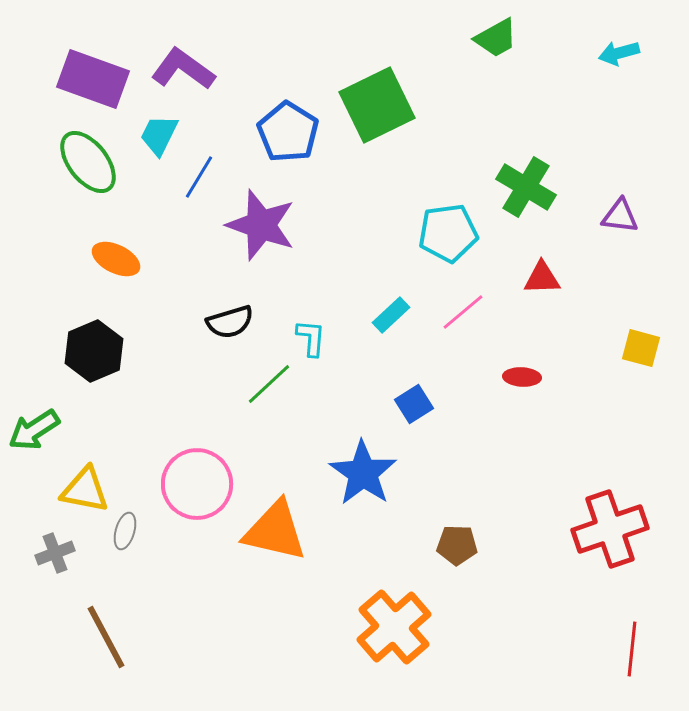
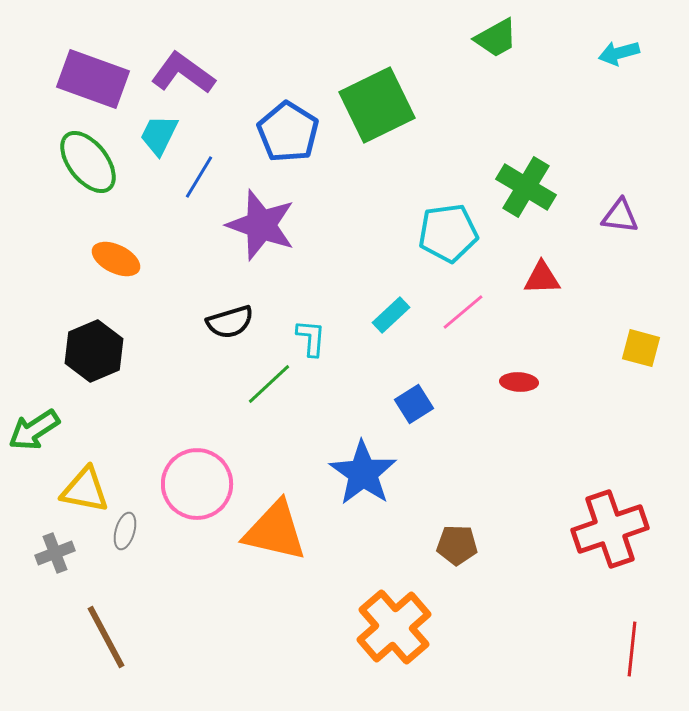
purple L-shape: moved 4 px down
red ellipse: moved 3 px left, 5 px down
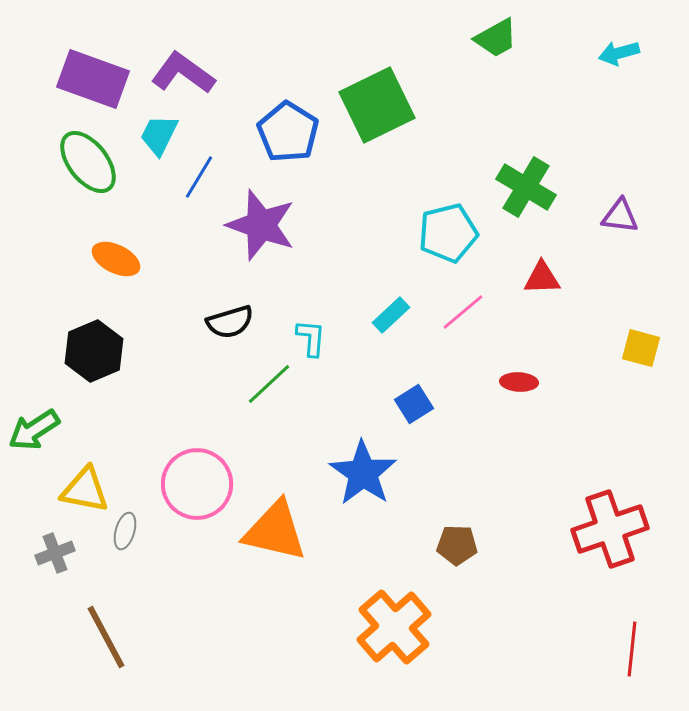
cyan pentagon: rotated 6 degrees counterclockwise
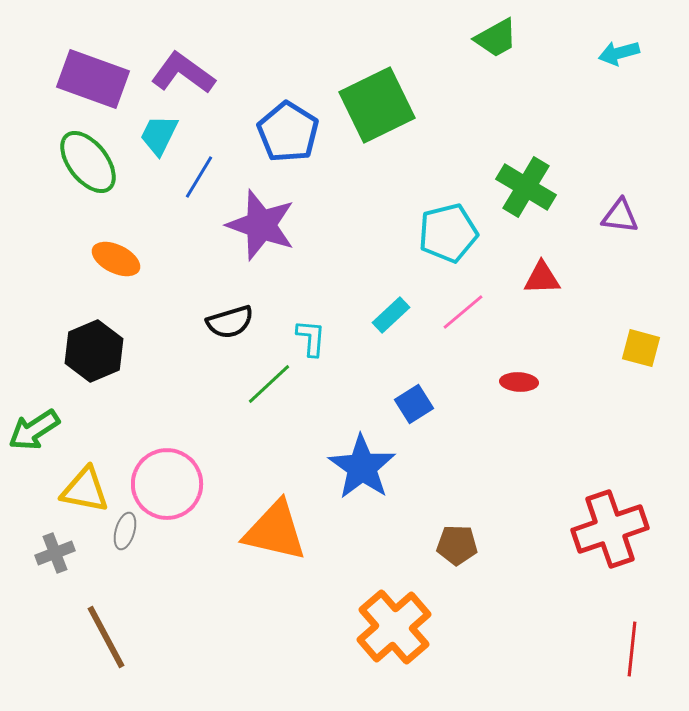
blue star: moved 1 px left, 6 px up
pink circle: moved 30 px left
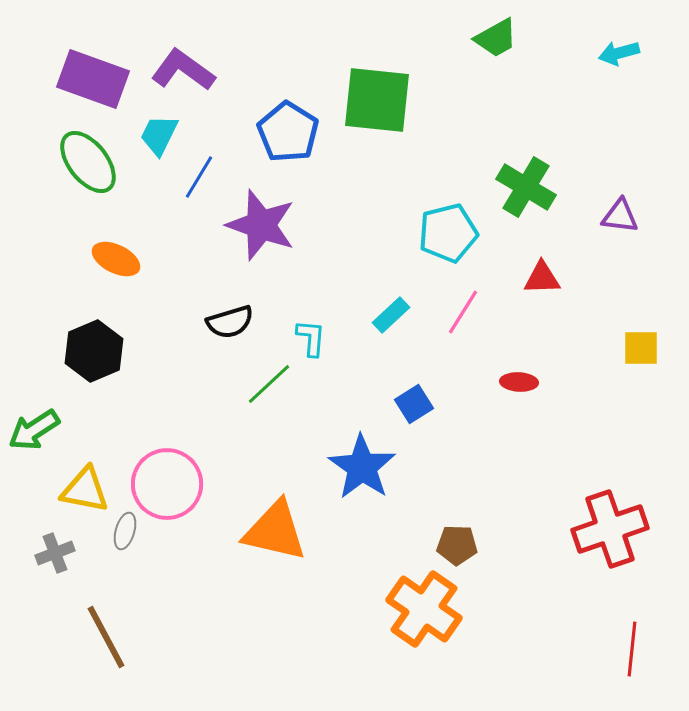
purple L-shape: moved 3 px up
green square: moved 5 px up; rotated 32 degrees clockwise
pink line: rotated 18 degrees counterclockwise
yellow square: rotated 15 degrees counterclockwise
orange cross: moved 30 px right, 18 px up; rotated 14 degrees counterclockwise
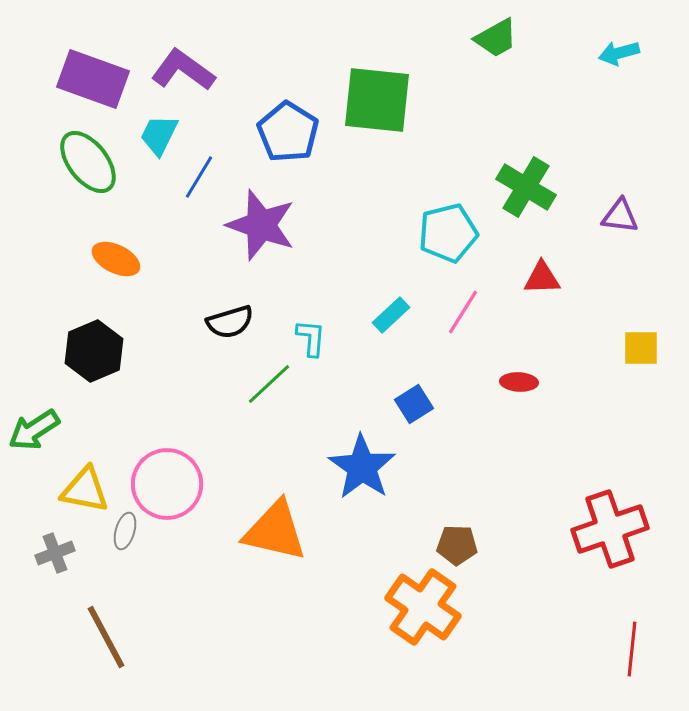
orange cross: moved 1 px left, 2 px up
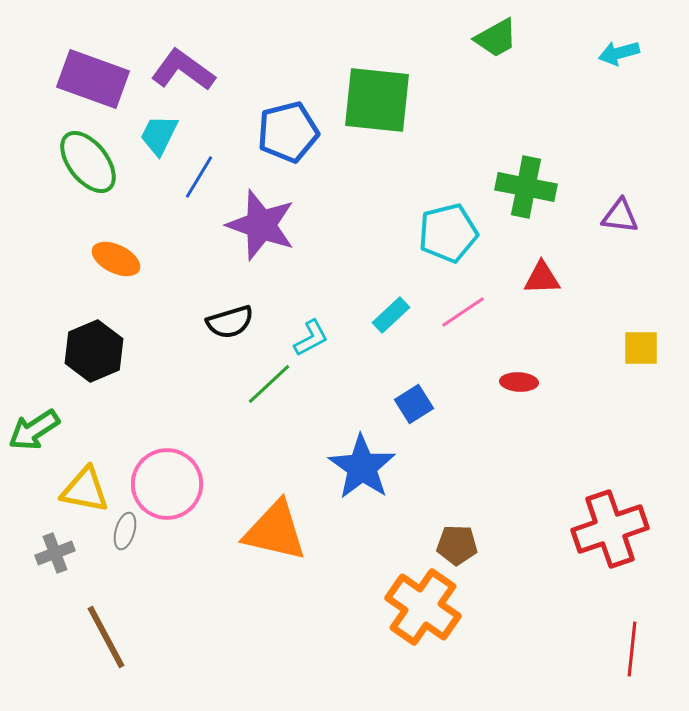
blue pentagon: rotated 26 degrees clockwise
green cross: rotated 20 degrees counterclockwise
pink line: rotated 24 degrees clockwise
cyan L-shape: rotated 57 degrees clockwise
